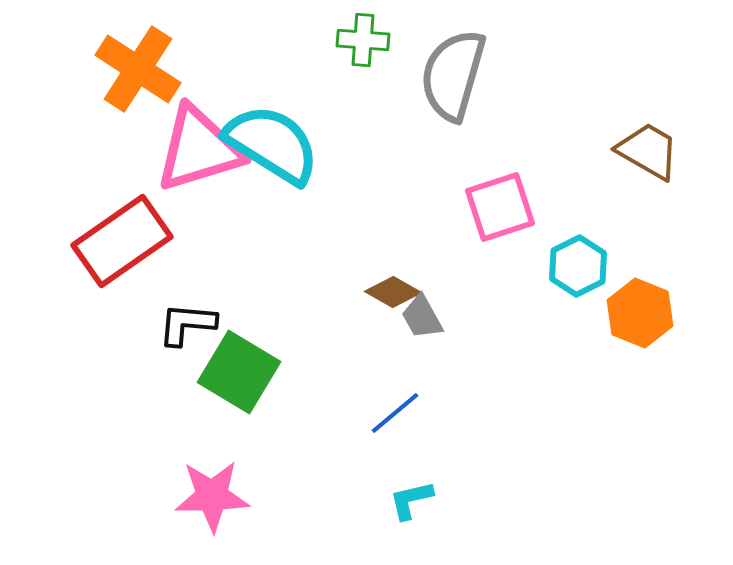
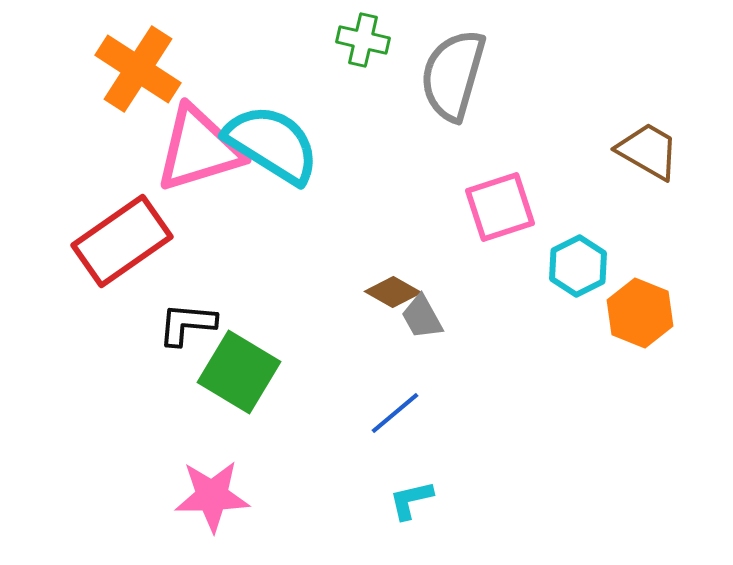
green cross: rotated 9 degrees clockwise
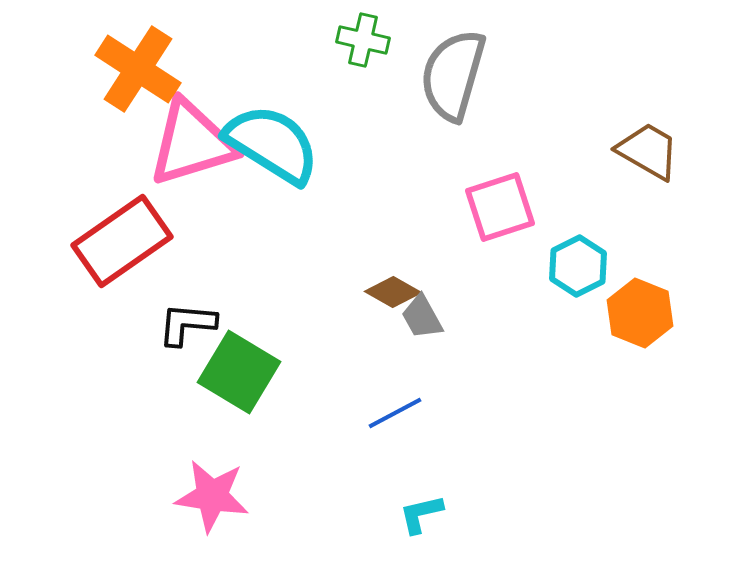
pink triangle: moved 7 px left, 6 px up
blue line: rotated 12 degrees clockwise
pink star: rotated 10 degrees clockwise
cyan L-shape: moved 10 px right, 14 px down
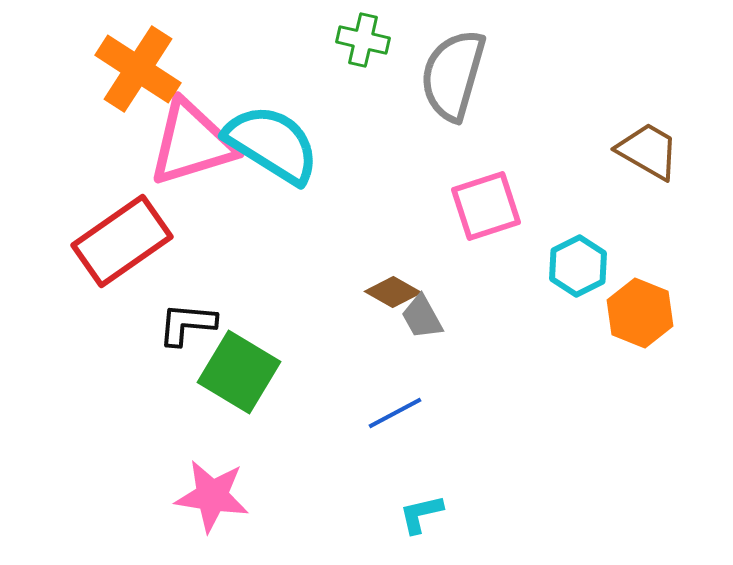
pink square: moved 14 px left, 1 px up
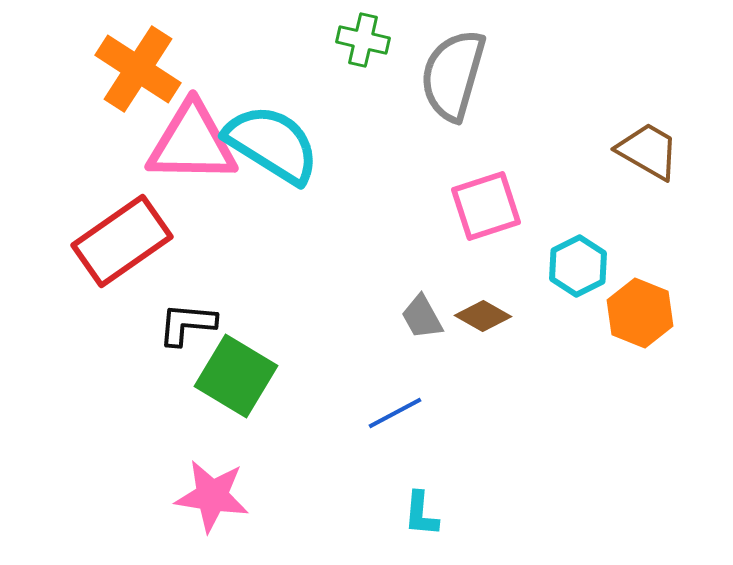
pink triangle: rotated 18 degrees clockwise
brown diamond: moved 90 px right, 24 px down
green square: moved 3 px left, 4 px down
cyan L-shape: rotated 72 degrees counterclockwise
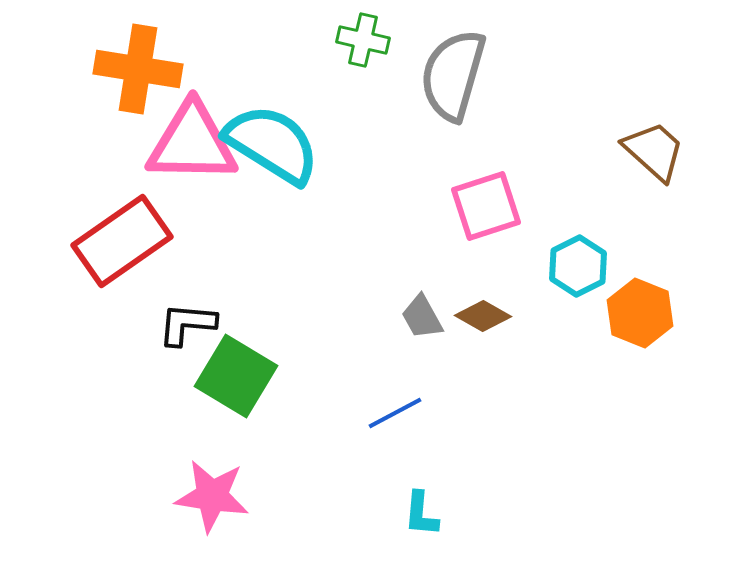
orange cross: rotated 24 degrees counterclockwise
brown trapezoid: moved 6 px right; rotated 12 degrees clockwise
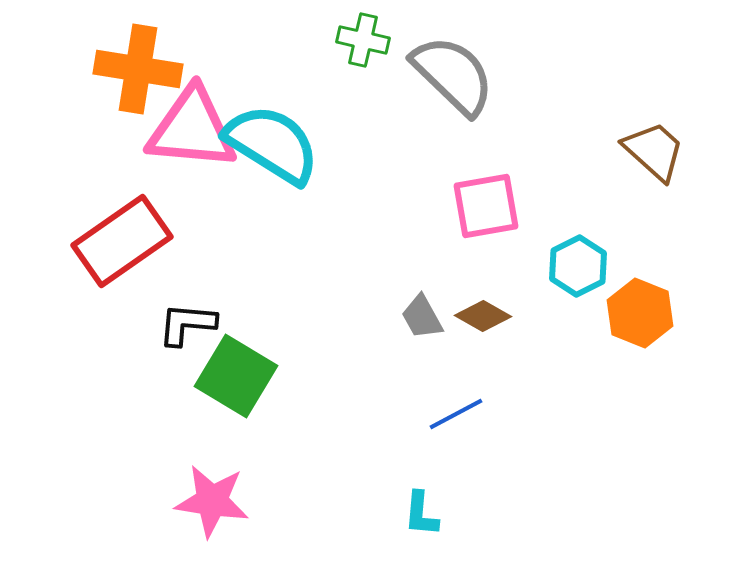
gray semicircle: rotated 118 degrees clockwise
pink triangle: moved 14 px up; rotated 4 degrees clockwise
pink square: rotated 8 degrees clockwise
blue line: moved 61 px right, 1 px down
pink star: moved 5 px down
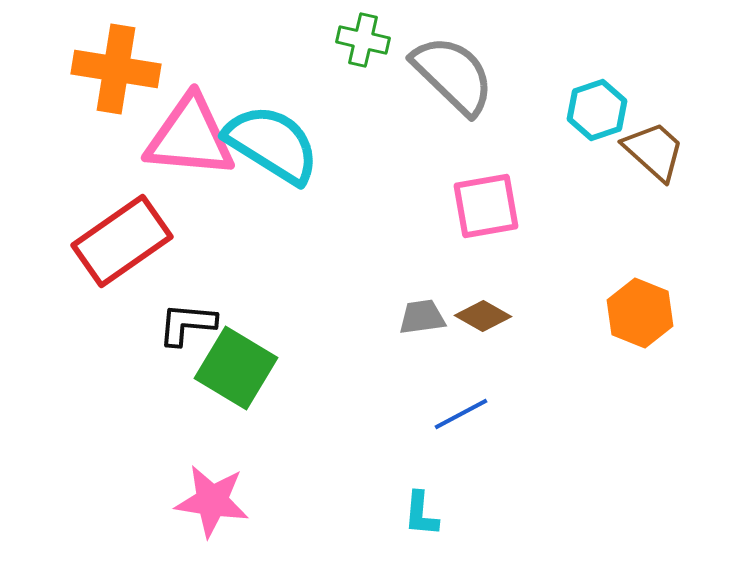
orange cross: moved 22 px left
pink triangle: moved 2 px left, 8 px down
cyan hexagon: moved 19 px right, 156 px up; rotated 8 degrees clockwise
gray trapezoid: rotated 111 degrees clockwise
green square: moved 8 px up
blue line: moved 5 px right
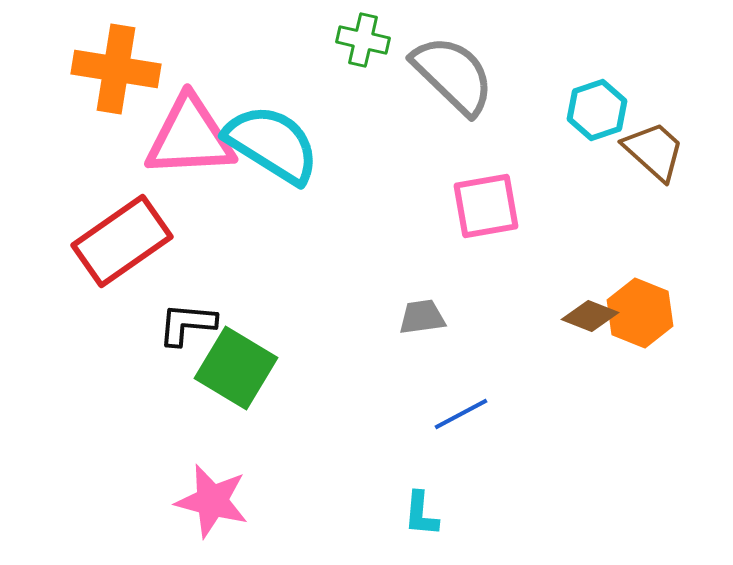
pink triangle: rotated 8 degrees counterclockwise
brown diamond: moved 107 px right; rotated 8 degrees counterclockwise
pink star: rotated 6 degrees clockwise
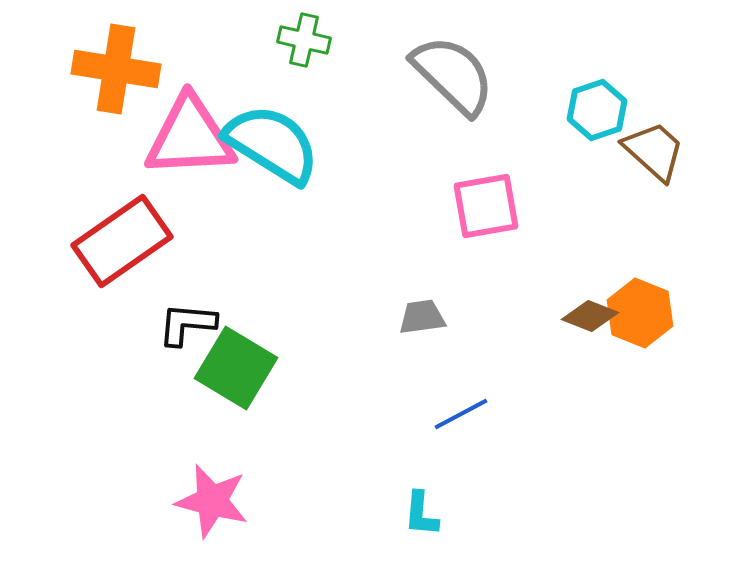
green cross: moved 59 px left
